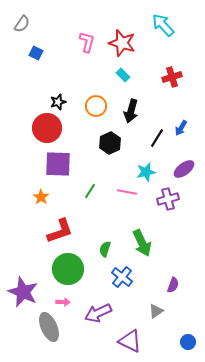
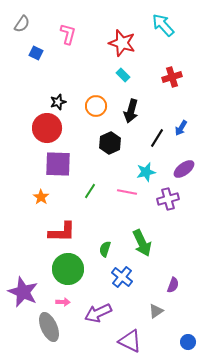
pink L-shape: moved 19 px left, 8 px up
red L-shape: moved 2 px right, 1 px down; rotated 20 degrees clockwise
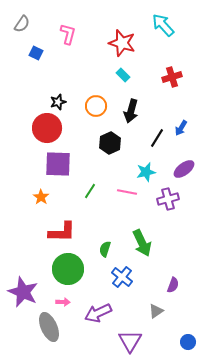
purple triangle: rotated 35 degrees clockwise
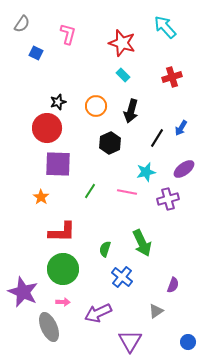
cyan arrow: moved 2 px right, 2 px down
green circle: moved 5 px left
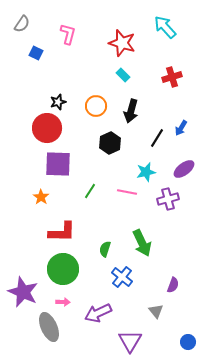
gray triangle: rotated 35 degrees counterclockwise
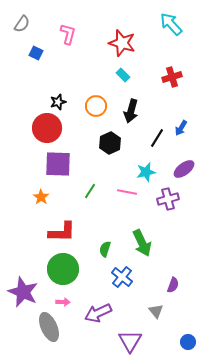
cyan arrow: moved 6 px right, 3 px up
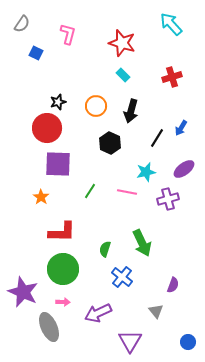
black hexagon: rotated 10 degrees counterclockwise
